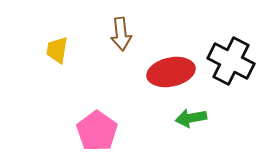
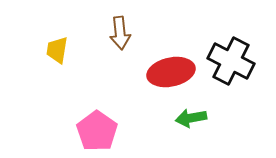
brown arrow: moved 1 px left, 1 px up
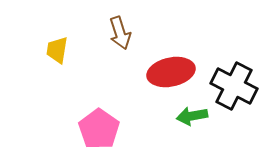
brown arrow: rotated 12 degrees counterclockwise
black cross: moved 3 px right, 25 px down
green arrow: moved 1 px right, 2 px up
pink pentagon: moved 2 px right, 2 px up
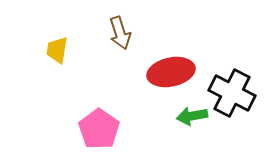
black cross: moved 2 px left, 7 px down
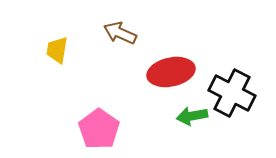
brown arrow: rotated 132 degrees clockwise
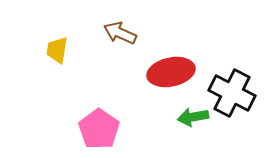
green arrow: moved 1 px right, 1 px down
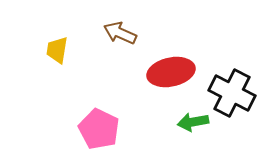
green arrow: moved 5 px down
pink pentagon: rotated 9 degrees counterclockwise
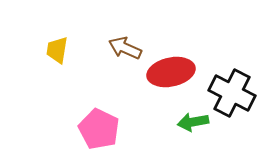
brown arrow: moved 5 px right, 15 px down
